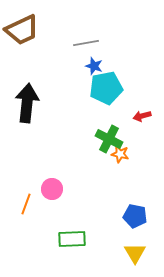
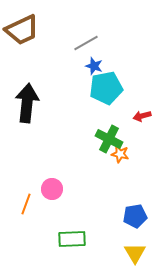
gray line: rotated 20 degrees counterclockwise
blue pentagon: rotated 20 degrees counterclockwise
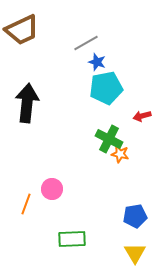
blue star: moved 3 px right, 4 px up
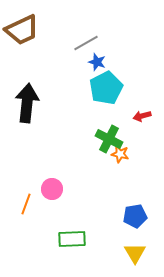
cyan pentagon: rotated 16 degrees counterclockwise
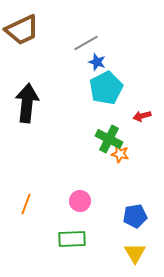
pink circle: moved 28 px right, 12 px down
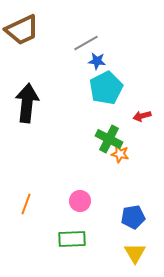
blue star: moved 1 px up; rotated 12 degrees counterclockwise
blue pentagon: moved 2 px left, 1 px down
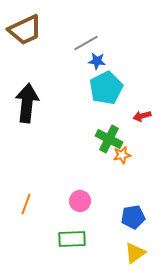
brown trapezoid: moved 3 px right
orange star: moved 2 px right, 1 px down; rotated 24 degrees counterclockwise
yellow triangle: rotated 25 degrees clockwise
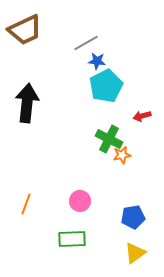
cyan pentagon: moved 2 px up
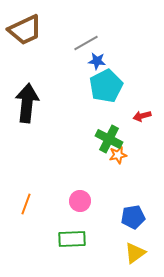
orange star: moved 4 px left
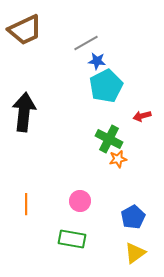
black arrow: moved 3 px left, 9 px down
orange star: moved 4 px down
orange line: rotated 20 degrees counterclockwise
blue pentagon: rotated 20 degrees counterclockwise
green rectangle: rotated 12 degrees clockwise
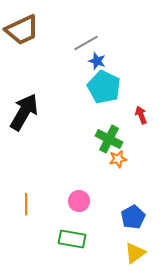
brown trapezoid: moved 3 px left
blue star: rotated 12 degrees clockwise
cyan pentagon: moved 2 px left, 1 px down; rotated 20 degrees counterclockwise
black arrow: rotated 24 degrees clockwise
red arrow: moved 1 px left, 1 px up; rotated 84 degrees clockwise
pink circle: moved 1 px left
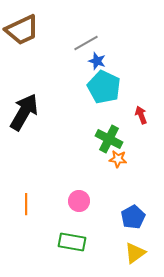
orange star: rotated 18 degrees clockwise
green rectangle: moved 3 px down
